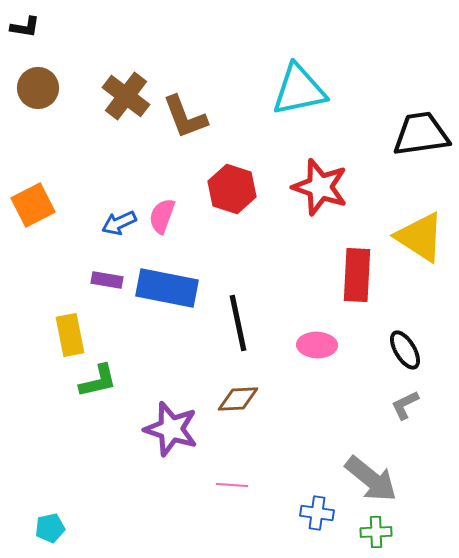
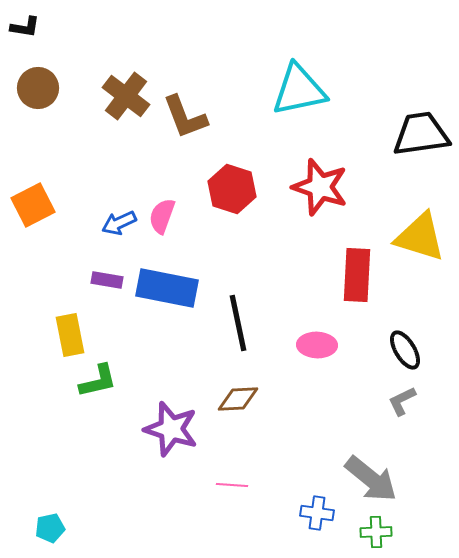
yellow triangle: rotated 16 degrees counterclockwise
gray L-shape: moved 3 px left, 4 px up
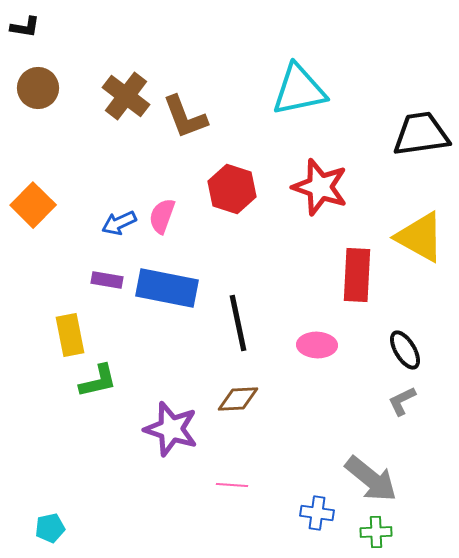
orange square: rotated 18 degrees counterclockwise
yellow triangle: rotated 12 degrees clockwise
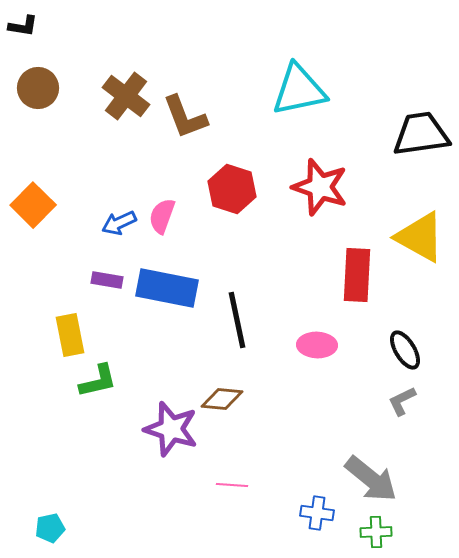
black L-shape: moved 2 px left, 1 px up
black line: moved 1 px left, 3 px up
brown diamond: moved 16 px left; rotated 9 degrees clockwise
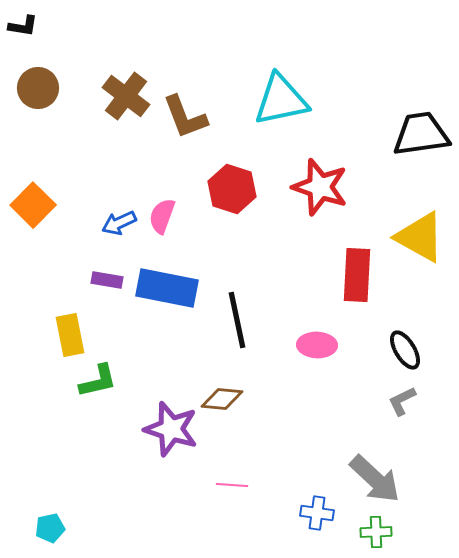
cyan triangle: moved 18 px left, 10 px down
gray arrow: moved 4 px right; rotated 4 degrees clockwise
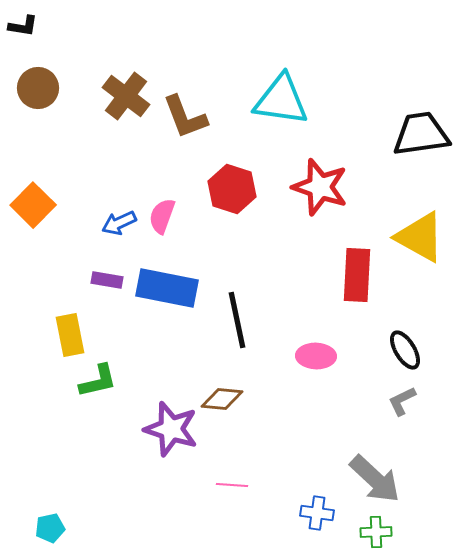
cyan triangle: rotated 20 degrees clockwise
pink ellipse: moved 1 px left, 11 px down
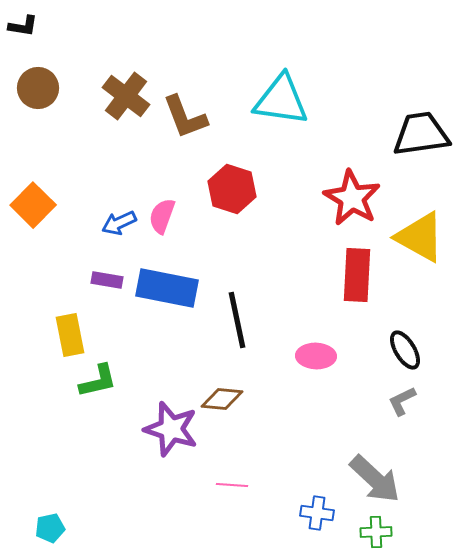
red star: moved 32 px right, 11 px down; rotated 12 degrees clockwise
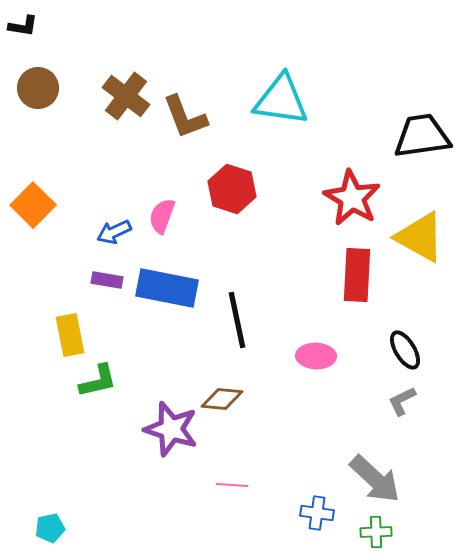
black trapezoid: moved 1 px right, 2 px down
blue arrow: moved 5 px left, 9 px down
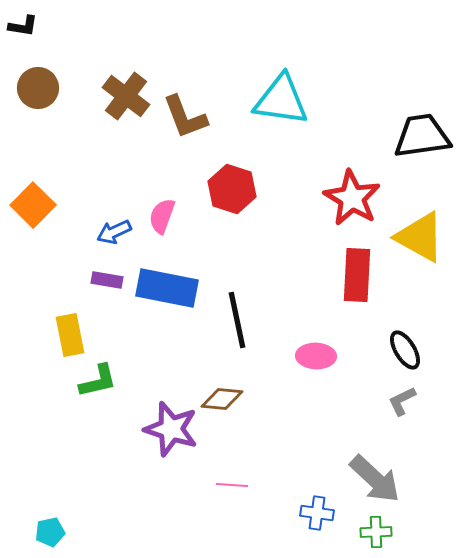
cyan pentagon: moved 4 px down
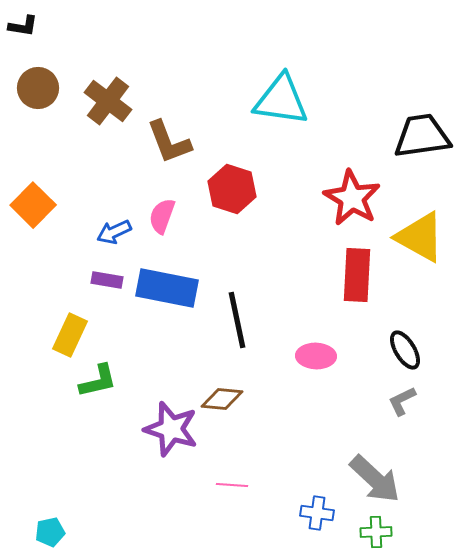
brown cross: moved 18 px left, 5 px down
brown L-shape: moved 16 px left, 25 px down
yellow rectangle: rotated 36 degrees clockwise
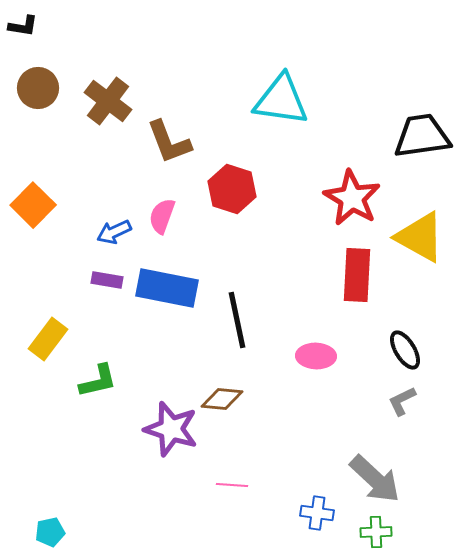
yellow rectangle: moved 22 px left, 4 px down; rotated 12 degrees clockwise
